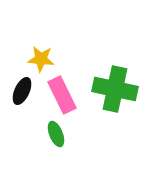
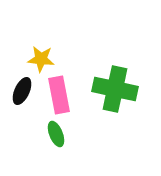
pink rectangle: moved 3 px left; rotated 15 degrees clockwise
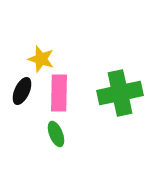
yellow star: rotated 12 degrees clockwise
green cross: moved 5 px right, 4 px down; rotated 24 degrees counterclockwise
pink rectangle: moved 2 px up; rotated 12 degrees clockwise
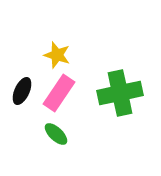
yellow star: moved 16 px right, 4 px up
pink rectangle: rotated 33 degrees clockwise
green ellipse: rotated 25 degrees counterclockwise
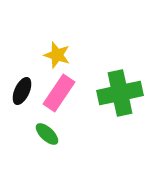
green ellipse: moved 9 px left
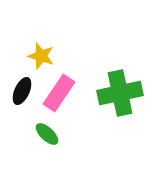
yellow star: moved 16 px left, 1 px down
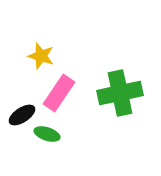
black ellipse: moved 24 px down; rotated 32 degrees clockwise
green ellipse: rotated 25 degrees counterclockwise
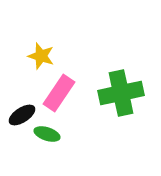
green cross: moved 1 px right
